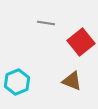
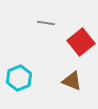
cyan hexagon: moved 2 px right, 4 px up
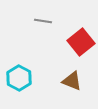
gray line: moved 3 px left, 2 px up
cyan hexagon: rotated 10 degrees counterclockwise
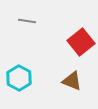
gray line: moved 16 px left
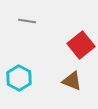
red square: moved 3 px down
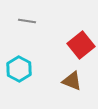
cyan hexagon: moved 9 px up
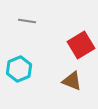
red square: rotated 8 degrees clockwise
cyan hexagon: rotated 10 degrees clockwise
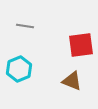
gray line: moved 2 px left, 5 px down
red square: rotated 24 degrees clockwise
